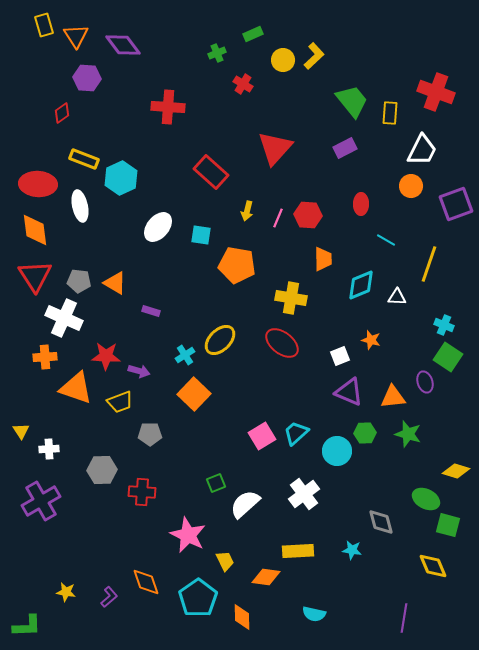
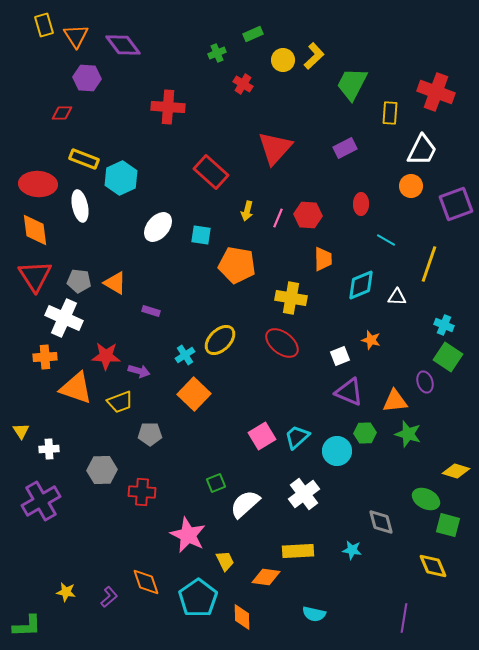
green trapezoid at (352, 101): moved 17 px up; rotated 114 degrees counterclockwise
red diamond at (62, 113): rotated 35 degrees clockwise
orange triangle at (393, 397): moved 2 px right, 4 px down
cyan trapezoid at (296, 433): moved 1 px right, 4 px down
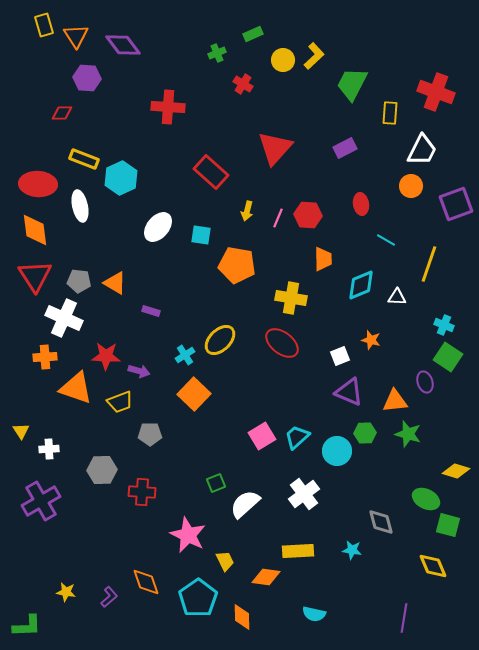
red ellipse at (361, 204): rotated 10 degrees counterclockwise
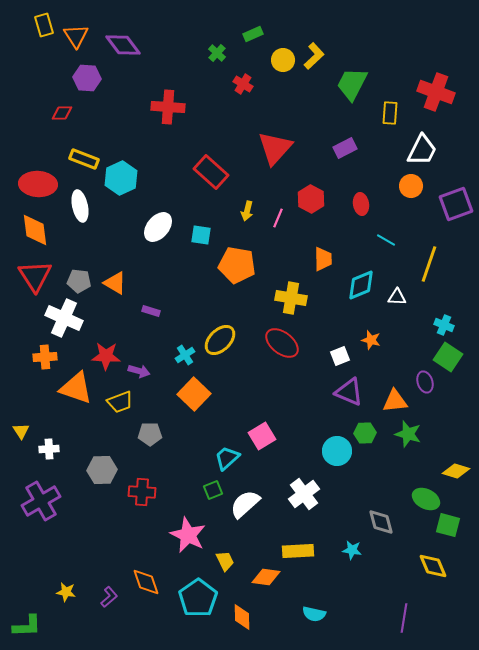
green cross at (217, 53): rotated 24 degrees counterclockwise
red hexagon at (308, 215): moved 3 px right, 16 px up; rotated 24 degrees clockwise
cyan trapezoid at (297, 437): moved 70 px left, 21 px down
green square at (216, 483): moved 3 px left, 7 px down
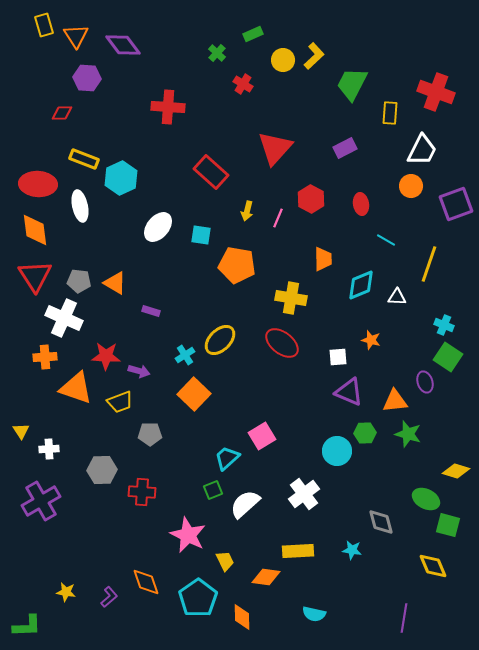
white square at (340, 356): moved 2 px left, 1 px down; rotated 18 degrees clockwise
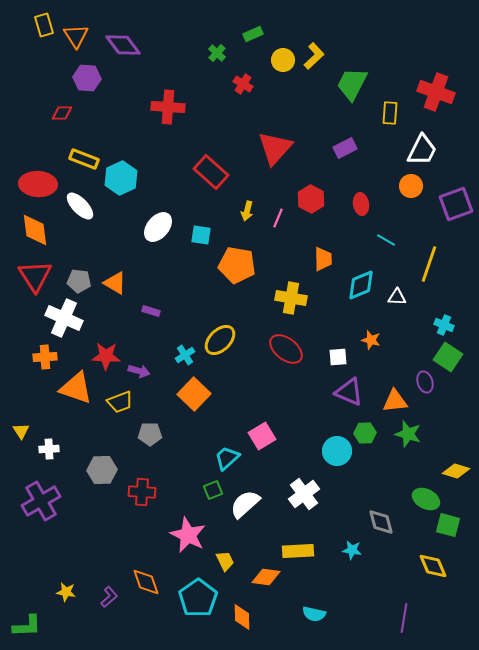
white ellipse at (80, 206): rotated 32 degrees counterclockwise
red ellipse at (282, 343): moved 4 px right, 6 px down
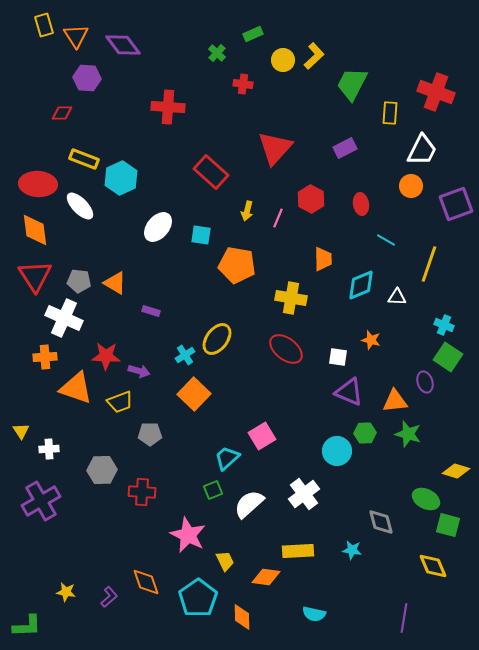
red cross at (243, 84): rotated 24 degrees counterclockwise
yellow ellipse at (220, 340): moved 3 px left, 1 px up; rotated 8 degrees counterclockwise
white square at (338, 357): rotated 12 degrees clockwise
white semicircle at (245, 504): moved 4 px right
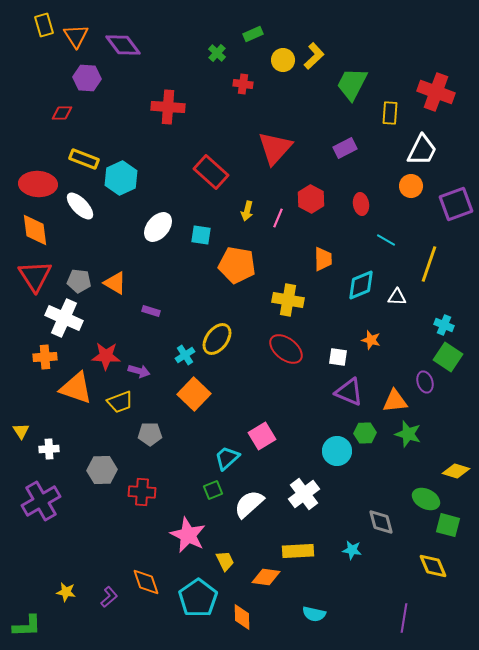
yellow cross at (291, 298): moved 3 px left, 2 px down
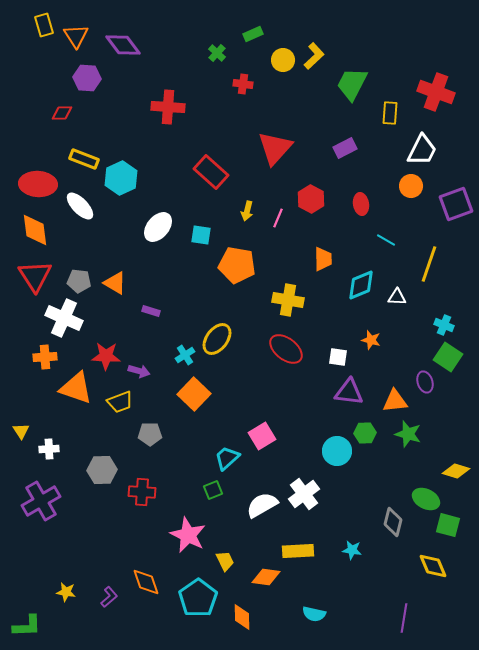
purple triangle at (349, 392): rotated 16 degrees counterclockwise
white semicircle at (249, 504): moved 13 px right, 1 px down; rotated 12 degrees clockwise
gray diamond at (381, 522): moved 12 px right; rotated 28 degrees clockwise
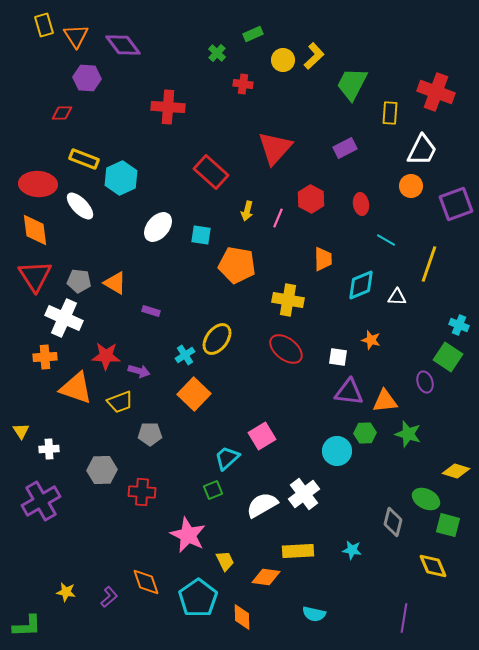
cyan cross at (444, 325): moved 15 px right
orange triangle at (395, 401): moved 10 px left
